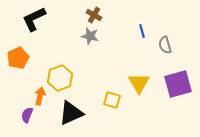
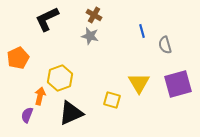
black L-shape: moved 13 px right
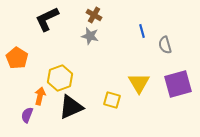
orange pentagon: moved 1 px left; rotated 15 degrees counterclockwise
black triangle: moved 6 px up
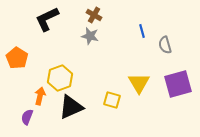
purple semicircle: moved 2 px down
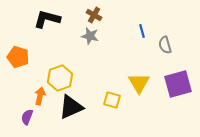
black L-shape: rotated 40 degrees clockwise
orange pentagon: moved 1 px right, 1 px up; rotated 15 degrees counterclockwise
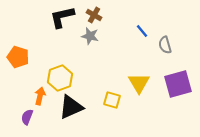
black L-shape: moved 15 px right, 2 px up; rotated 28 degrees counterclockwise
blue line: rotated 24 degrees counterclockwise
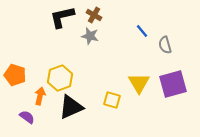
orange pentagon: moved 3 px left, 18 px down
purple square: moved 5 px left
purple semicircle: rotated 105 degrees clockwise
